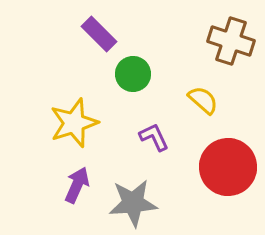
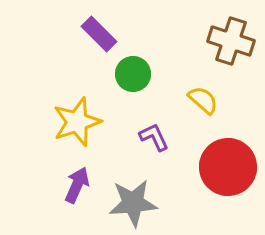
yellow star: moved 3 px right, 1 px up
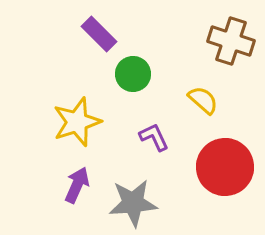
red circle: moved 3 px left
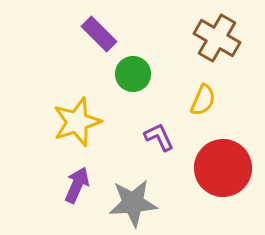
brown cross: moved 14 px left, 3 px up; rotated 12 degrees clockwise
yellow semicircle: rotated 72 degrees clockwise
purple L-shape: moved 5 px right
red circle: moved 2 px left, 1 px down
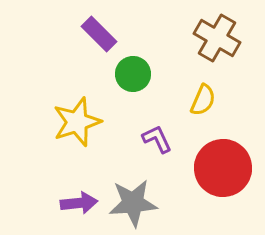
purple L-shape: moved 2 px left, 2 px down
purple arrow: moved 2 px right, 18 px down; rotated 60 degrees clockwise
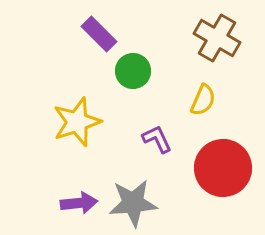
green circle: moved 3 px up
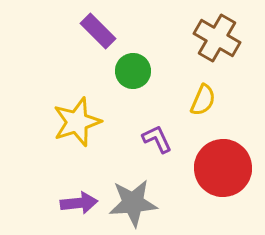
purple rectangle: moved 1 px left, 3 px up
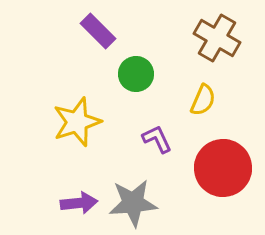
green circle: moved 3 px right, 3 px down
